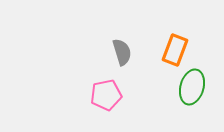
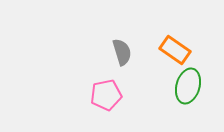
orange rectangle: rotated 76 degrees counterclockwise
green ellipse: moved 4 px left, 1 px up
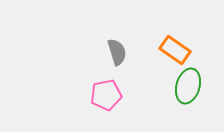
gray semicircle: moved 5 px left
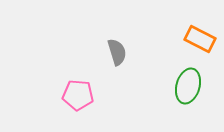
orange rectangle: moved 25 px right, 11 px up; rotated 8 degrees counterclockwise
pink pentagon: moved 28 px left; rotated 16 degrees clockwise
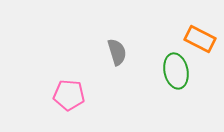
green ellipse: moved 12 px left, 15 px up; rotated 28 degrees counterclockwise
pink pentagon: moved 9 px left
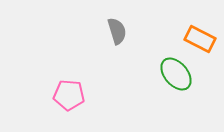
gray semicircle: moved 21 px up
green ellipse: moved 3 px down; rotated 28 degrees counterclockwise
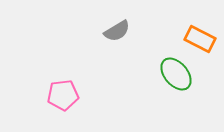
gray semicircle: rotated 76 degrees clockwise
pink pentagon: moved 6 px left; rotated 12 degrees counterclockwise
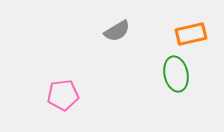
orange rectangle: moved 9 px left, 5 px up; rotated 40 degrees counterclockwise
green ellipse: rotated 28 degrees clockwise
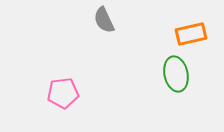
gray semicircle: moved 13 px left, 11 px up; rotated 96 degrees clockwise
pink pentagon: moved 2 px up
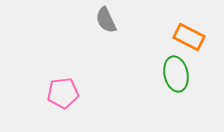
gray semicircle: moved 2 px right
orange rectangle: moved 2 px left, 3 px down; rotated 40 degrees clockwise
